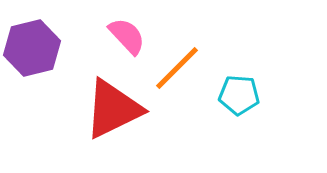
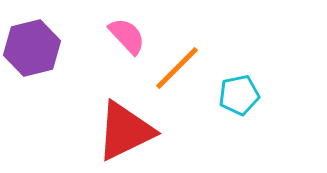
cyan pentagon: rotated 15 degrees counterclockwise
red triangle: moved 12 px right, 22 px down
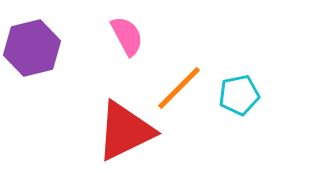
pink semicircle: rotated 15 degrees clockwise
orange line: moved 2 px right, 20 px down
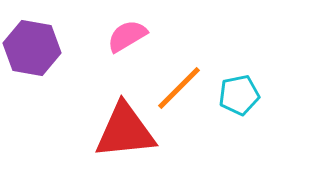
pink semicircle: rotated 93 degrees counterclockwise
purple hexagon: rotated 24 degrees clockwise
red triangle: rotated 20 degrees clockwise
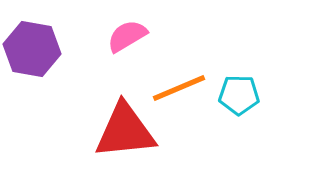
purple hexagon: moved 1 px down
orange line: rotated 22 degrees clockwise
cyan pentagon: rotated 12 degrees clockwise
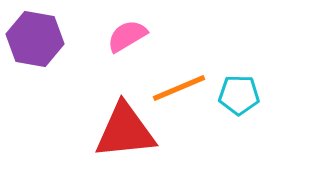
purple hexagon: moved 3 px right, 10 px up
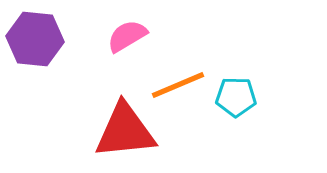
purple hexagon: rotated 4 degrees counterclockwise
orange line: moved 1 px left, 3 px up
cyan pentagon: moved 3 px left, 2 px down
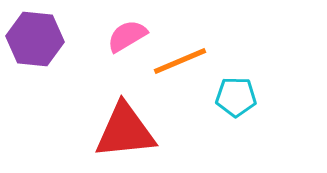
orange line: moved 2 px right, 24 px up
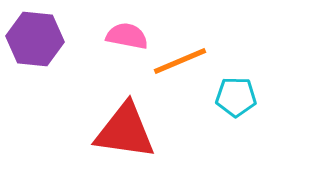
pink semicircle: rotated 42 degrees clockwise
red triangle: rotated 14 degrees clockwise
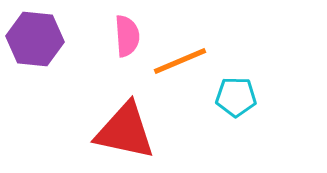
pink semicircle: rotated 75 degrees clockwise
red triangle: rotated 4 degrees clockwise
